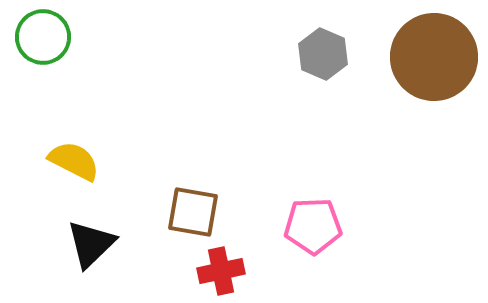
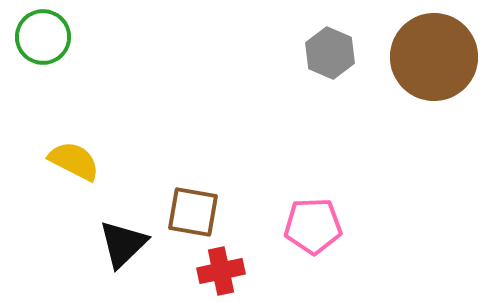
gray hexagon: moved 7 px right, 1 px up
black triangle: moved 32 px right
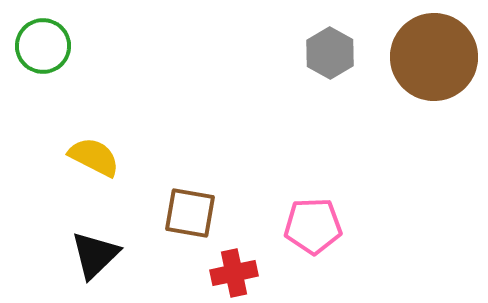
green circle: moved 9 px down
gray hexagon: rotated 6 degrees clockwise
yellow semicircle: moved 20 px right, 4 px up
brown square: moved 3 px left, 1 px down
black triangle: moved 28 px left, 11 px down
red cross: moved 13 px right, 2 px down
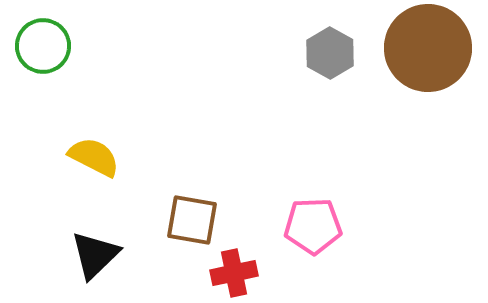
brown circle: moved 6 px left, 9 px up
brown square: moved 2 px right, 7 px down
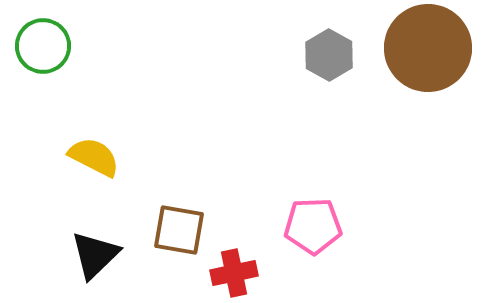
gray hexagon: moved 1 px left, 2 px down
brown square: moved 13 px left, 10 px down
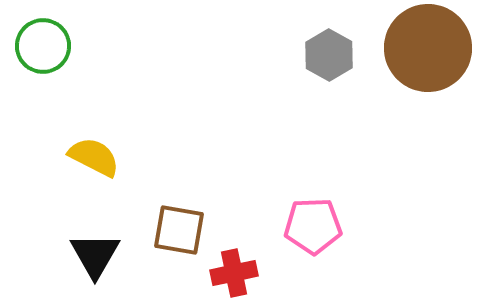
black triangle: rotated 16 degrees counterclockwise
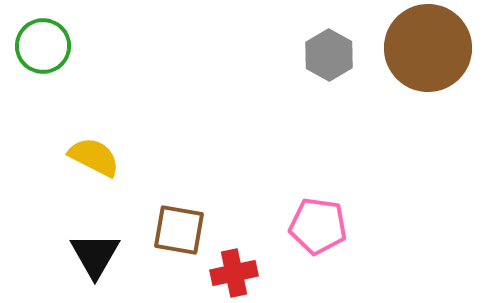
pink pentagon: moved 5 px right; rotated 10 degrees clockwise
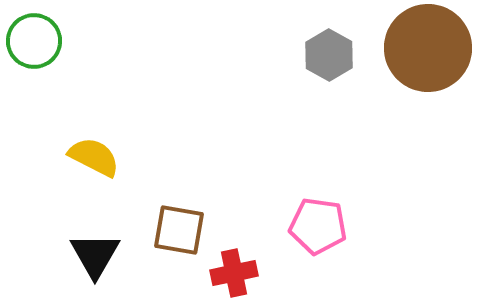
green circle: moved 9 px left, 5 px up
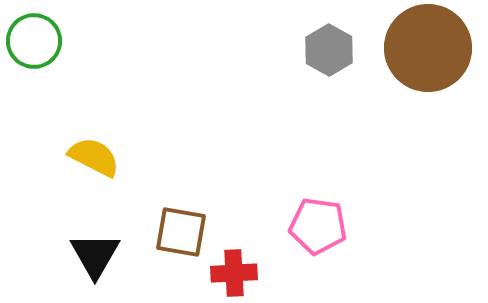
gray hexagon: moved 5 px up
brown square: moved 2 px right, 2 px down
red cross: rotated 9 degrees clockwise
